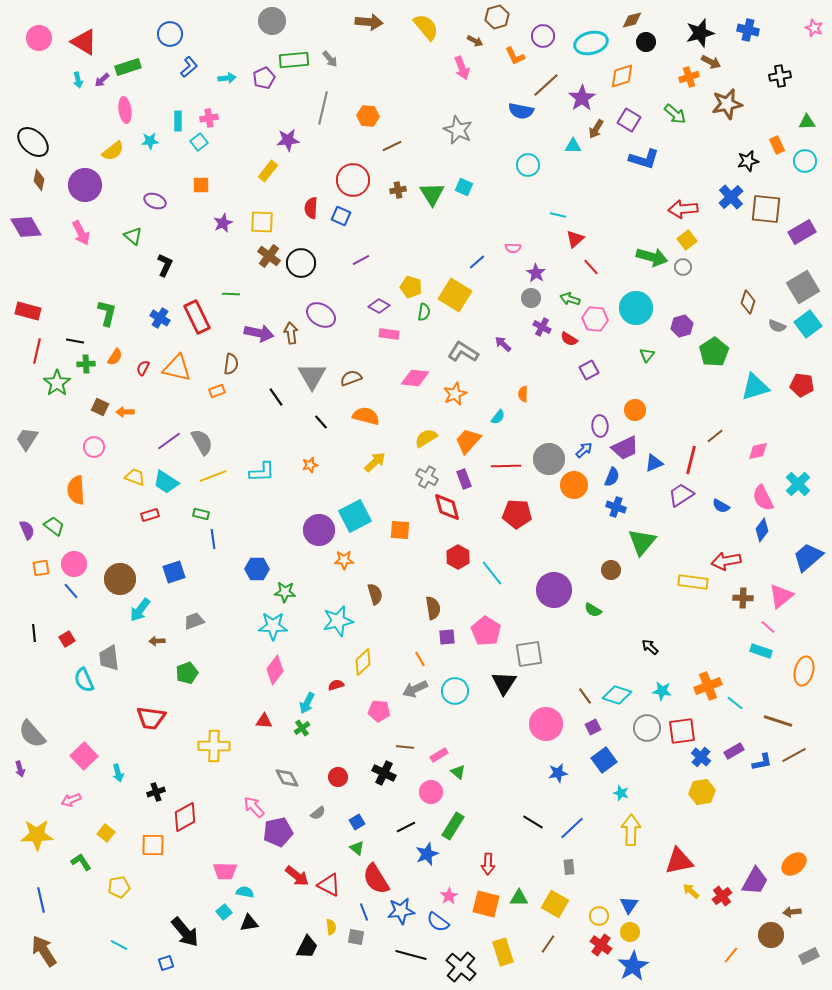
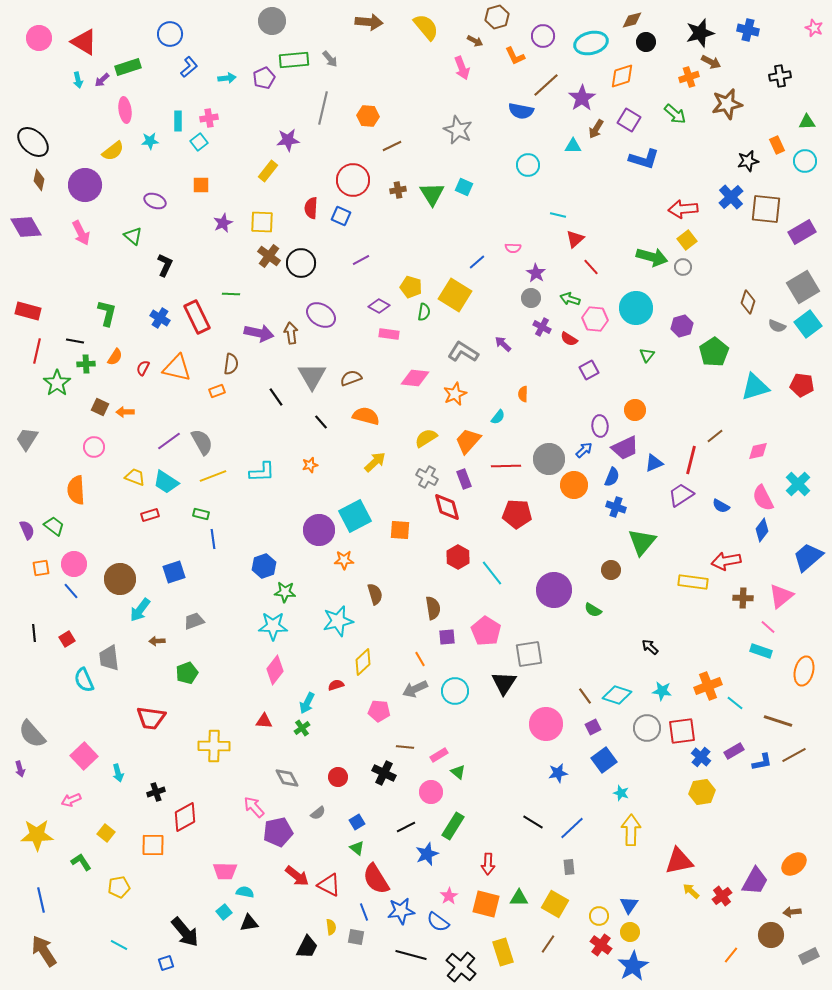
blue hexagon at (257, 569): moved 7 px right, 3 px up; rotated 20 degrees counterclockwise
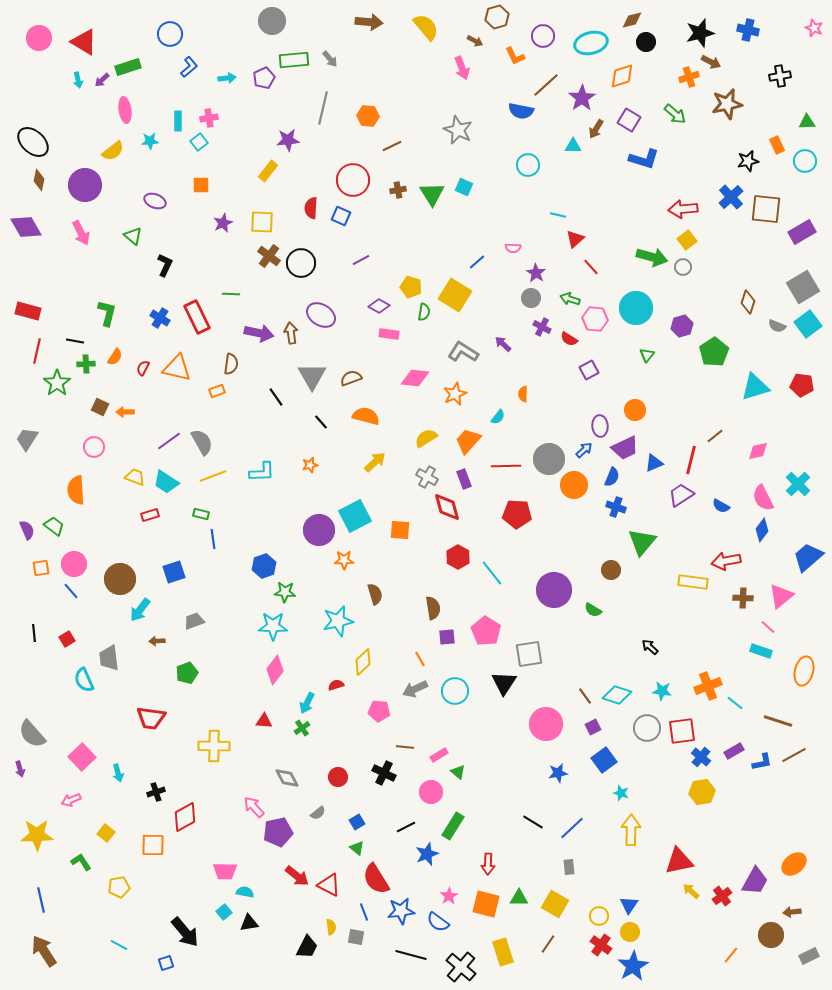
pink square at (84, 756): moved 2 px left, 1 px down
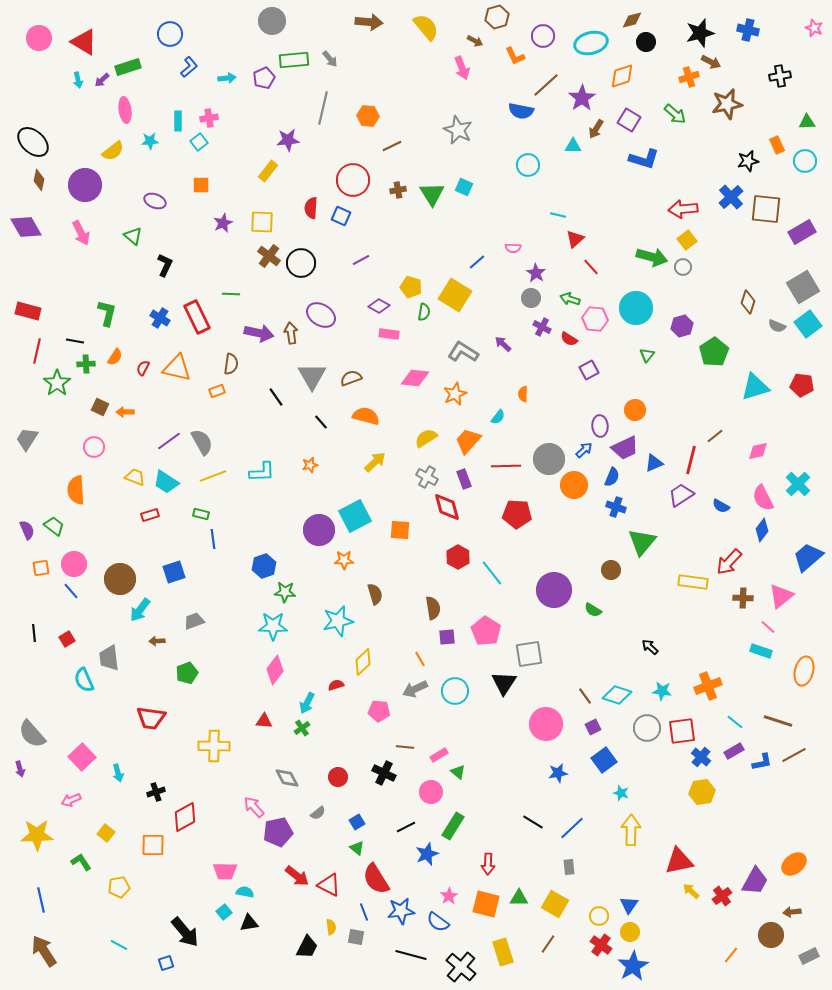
red arrow at (726, 561): moved 3 px right, 1 px down; rotated 36 degrees counterclockwise
cyan line at (735, 703): moved 19 px down
